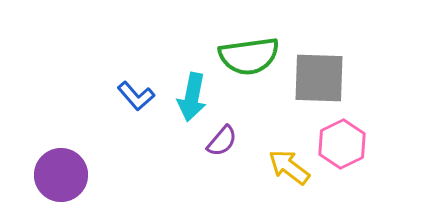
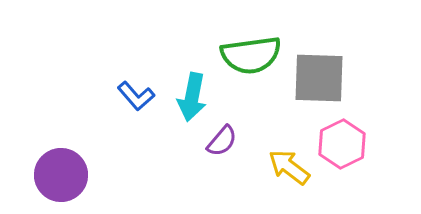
green semicircle: moved 2 px right, 1 px up
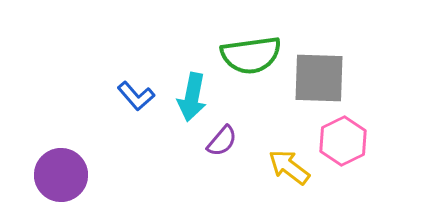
pink hexagon: moved 1 px right, 3 px up
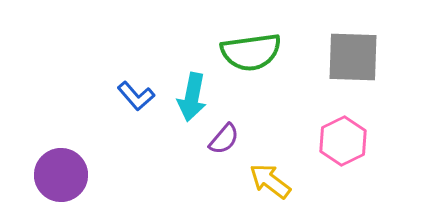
green semicircle: moved 3 px up
gray square: moved 34 px right, 21 px up
purple semicircle: moved 2 px right, 2 px up
yellow arrow: moved 19 px left, 14 px down
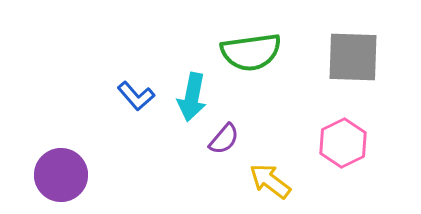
pink hexagon: moved 2 px down
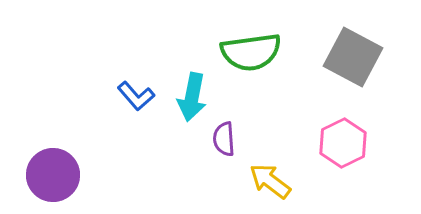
gray square: rotated 26 degrees clockwise
purple semicircle: rotated 136 degrees clockwise
purple circle: moved 8 px left
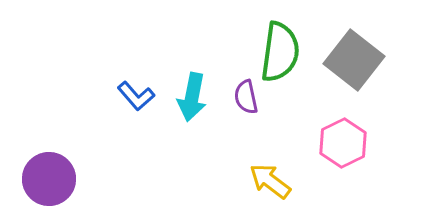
green semicircle: moved 29 px right; rotated 74 degrees counterclockwise
gray square: moved 1 px right, 3 px down; rotated 10 degrees clockwise
purple semicircle: moved 22 px right, 42 px up; rotated 8 degrees counterclockwise
purple circle: moved 4 px left, 4 px down
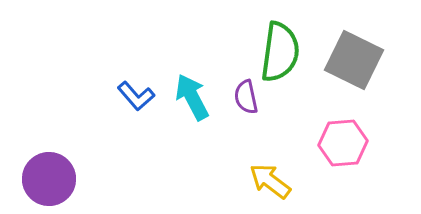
gray square: rotated 12 degrees counterclockwise
cyan arrow: rotated 141 degrees clockwise
pink hexagon: rotated 21 degrees clockwise
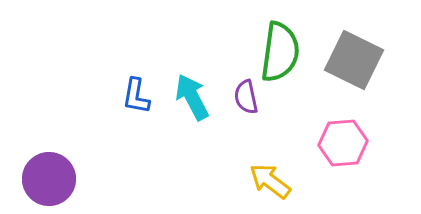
blue L-shape: rotated 51 degrees clockwise
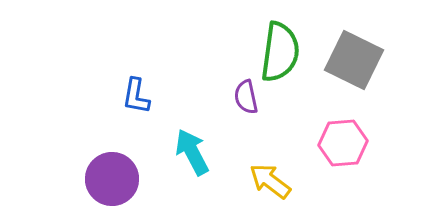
cyan arrow: moved 55 px down
purple circle: moved 63 px right
